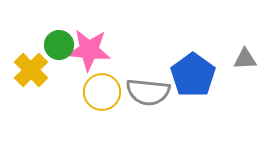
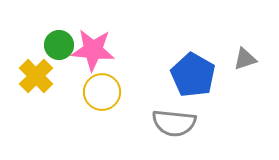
pink star: moved 4 px right
gray triangle: rotated 15 degrees counterclockwise
yellow cross: moved 5 px right, 6 px down
blue pentagon: rotated 6 degrees counterclockwise
gray semicircle: moved 26 px right, 31 px down
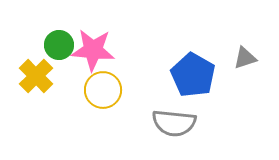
gray triangle: moved 1 px up
yellow circle: moved 1 px right, 2 px up
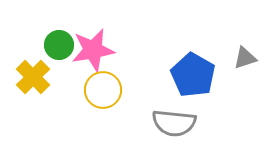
pink star: rotated 15 degrees counterclockwise
yellow cross: moved 3 px left, 1 px down
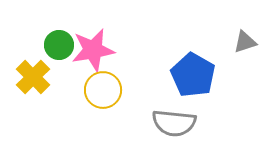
gray triangle: moved 16 px up
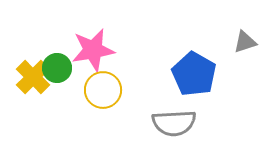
green circle: moved 2 px left, 23 px down
blue pentagon: moved 1 px right, 1 px up
gray semicircle: rotated 9 degrees counterclockwise
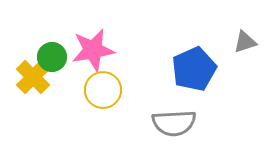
green circle: moved 5 px left, 11 px up
blue pentagon: moved 5 px up; rotated 18 degrees clockwise
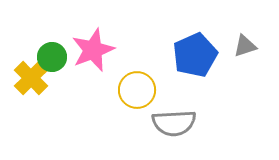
gray triangle: moved 4 px down
pink star: rotated 12 degrees counterclockwise
blue pentagon: moved 1 px right, 14 px up
yellow cross: moved 2 px left, 1 px down
yellow circle: moved 34 px right
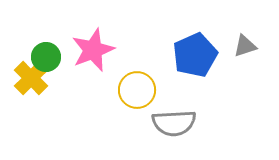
green circle: moved 6 px left
